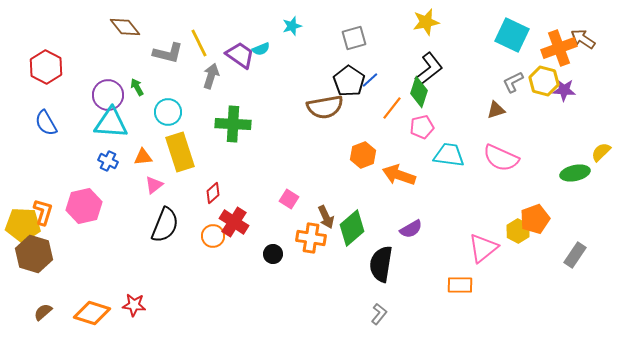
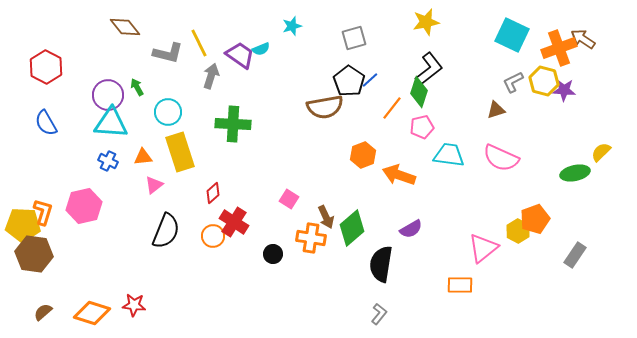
black semicircle at (165, 225): moved 1 px right, 6 px down
brown hexagon at (34, 254): rotated 9 degrees counterclockwise
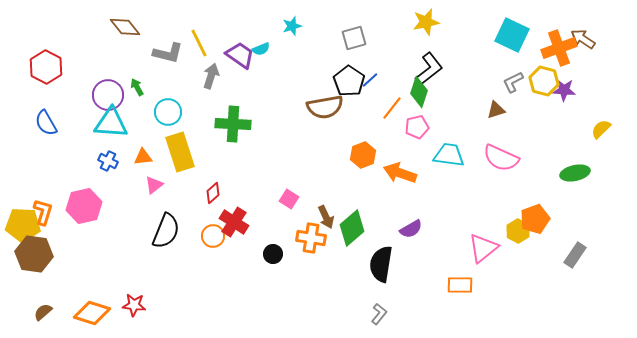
pink pentagon at (422, 127): moved 5 px left
yellow semicircle at (601, 152): moved 23 px up
orange arrow at (399, 175): moved 1 px right, 2 px up
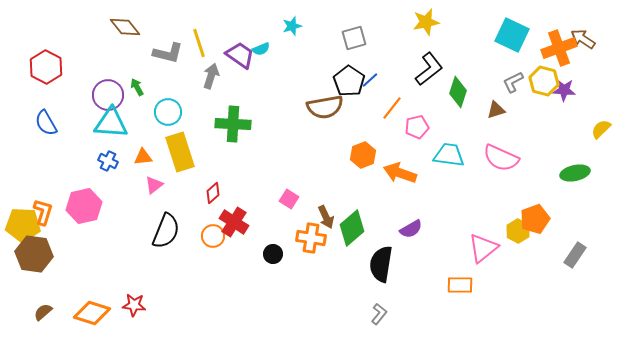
yellow line at (199, 43): rotated 8 degrees clockwise
green diamond at (419, 92): moved 39 px right
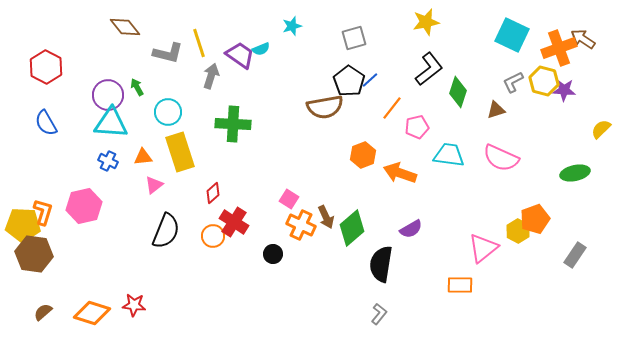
orange cross at (311, 238): moved 10 px left, 13 px up; rotated 16 degrees clockwise
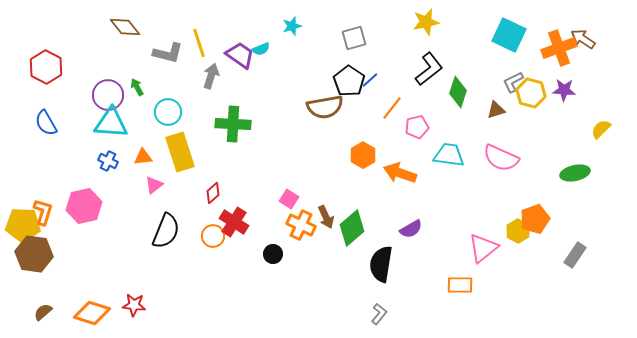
cyan square at (512, 35): moved 3 px left
yellow hexagon at (544, 81): moved 13 px left, 12 px down
orange hexagon at (363, 155): rotated 10 degrees counterclockwise
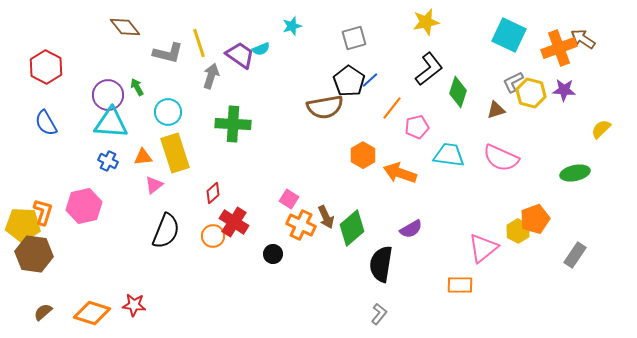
yellow rectangle at (180, 152): moved 5 px left, 1 px down
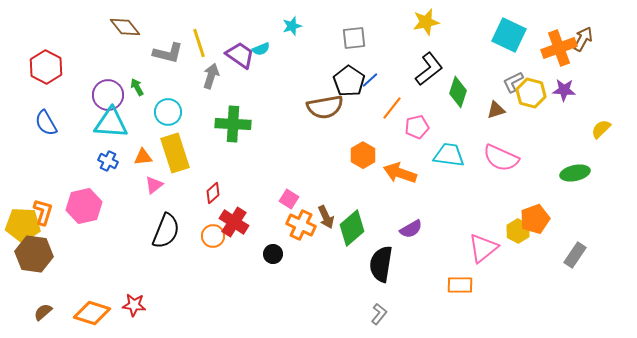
gray square at (354, 38): rotated 10 degrees clockwise
brown arrow at (583, 39): rotated 85 degrees clockwise
